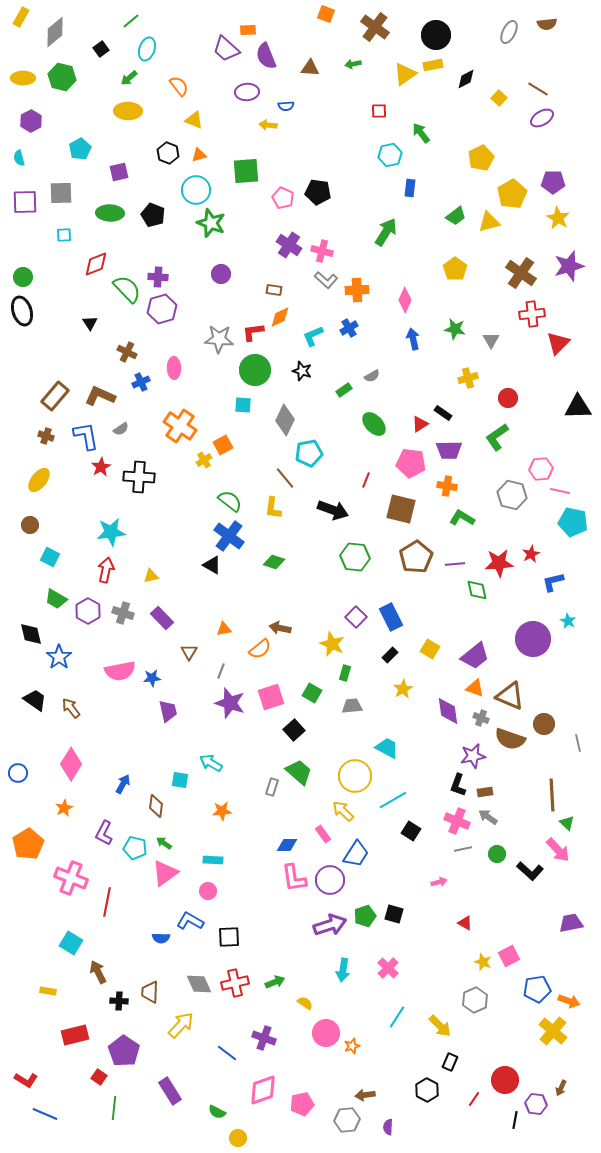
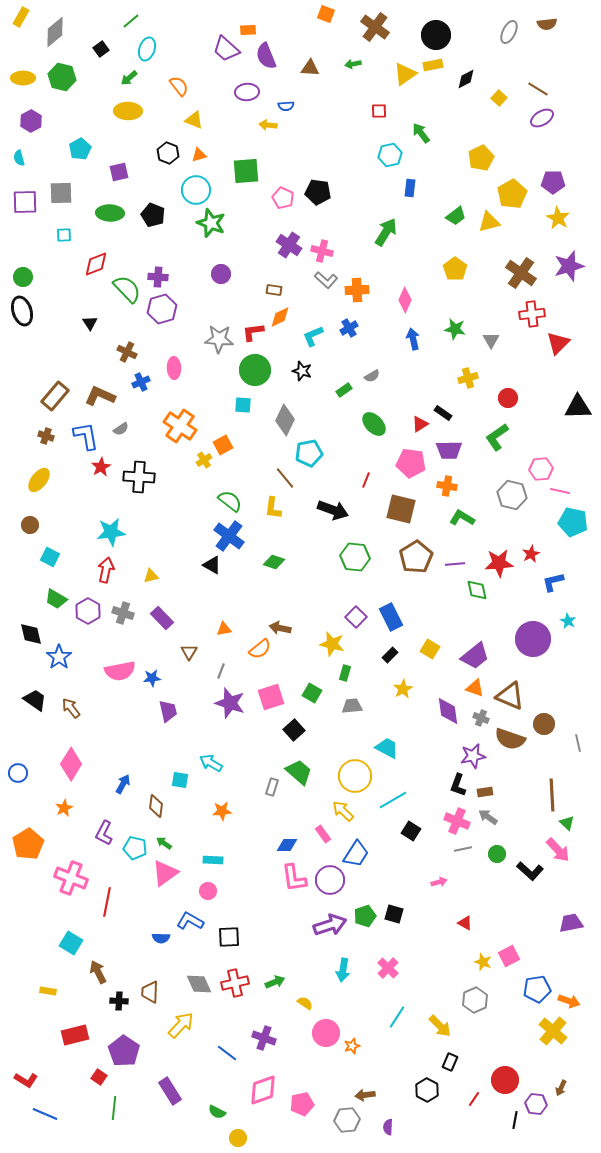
yellow star at (332, 644): rotated 10 degrees counterclockwise
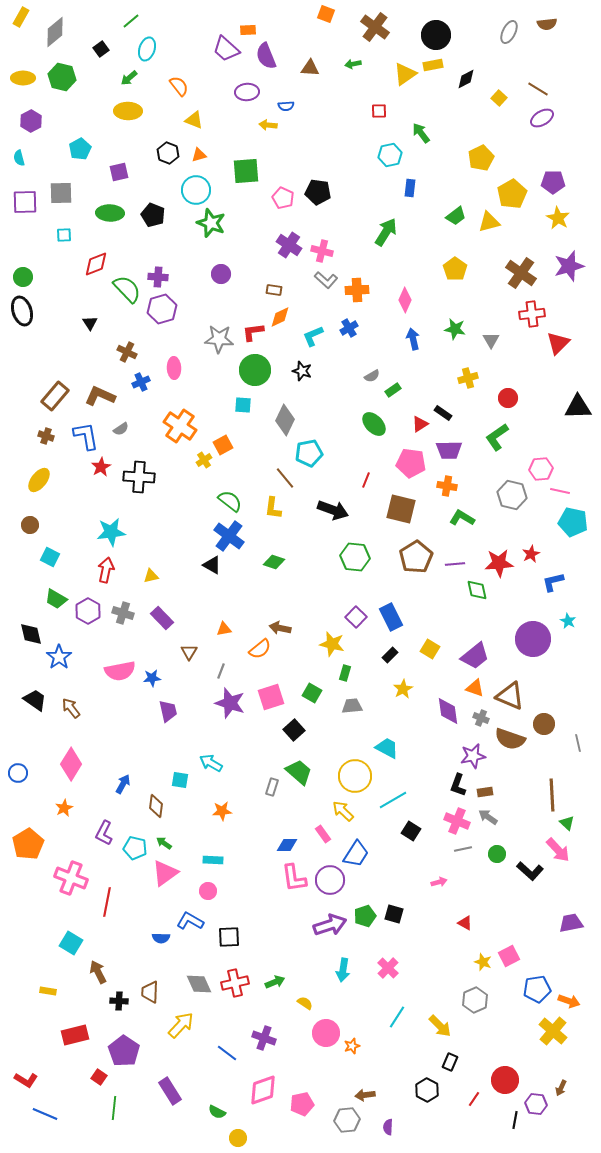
green rectangle at (344, 390): moved 49 px right
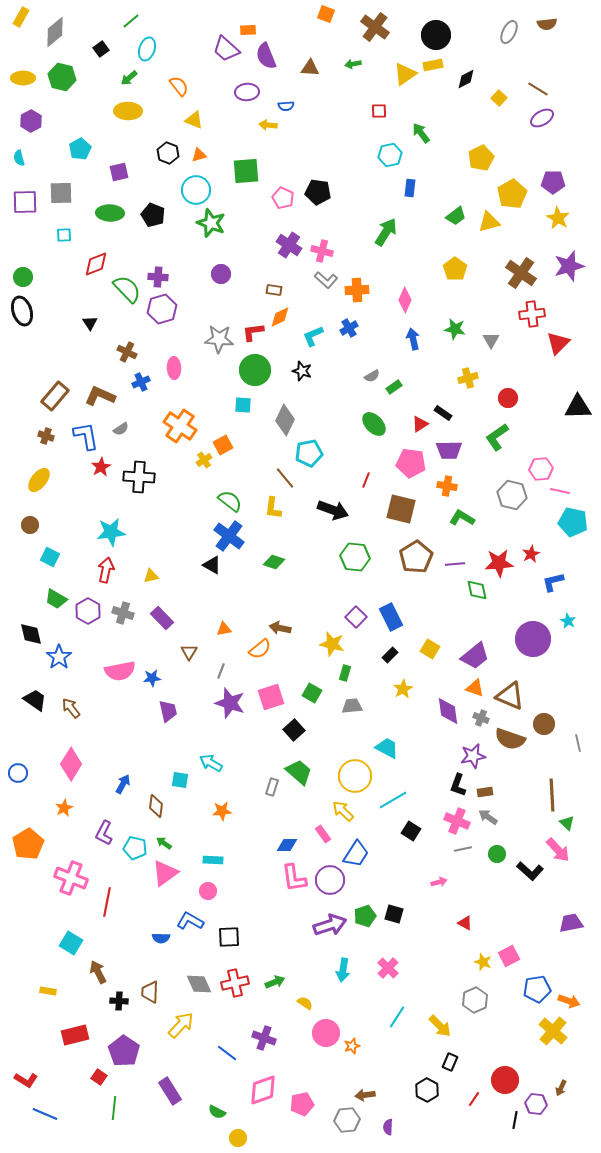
green rectangle at (393, 390): moved 1 px right, 3 px up
